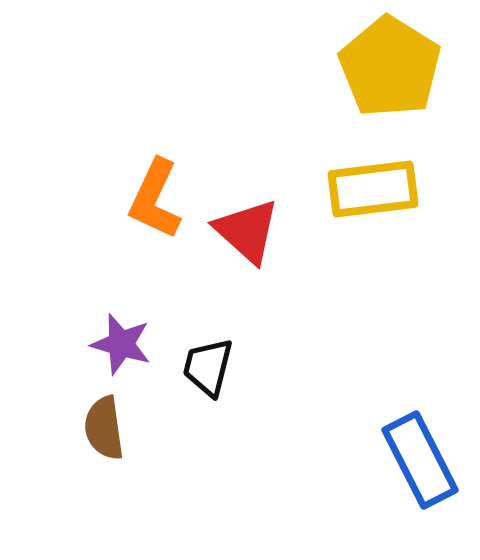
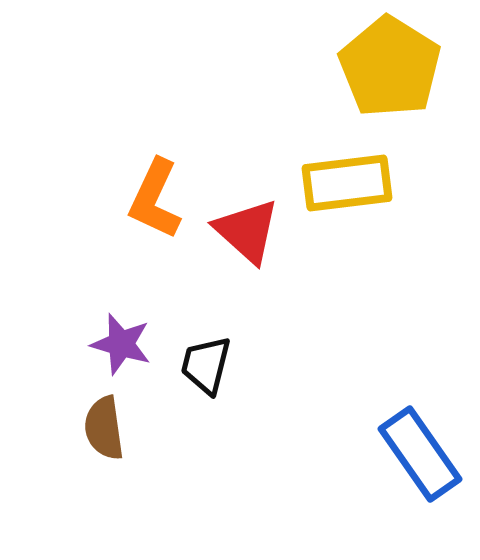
yellow rectangle: moved 26 px left, 6 px up
black trapezoid: moved 2 px left, 2 px up
blue rectangle: moved 6 px up; rotated 8 degrees counterclockwise
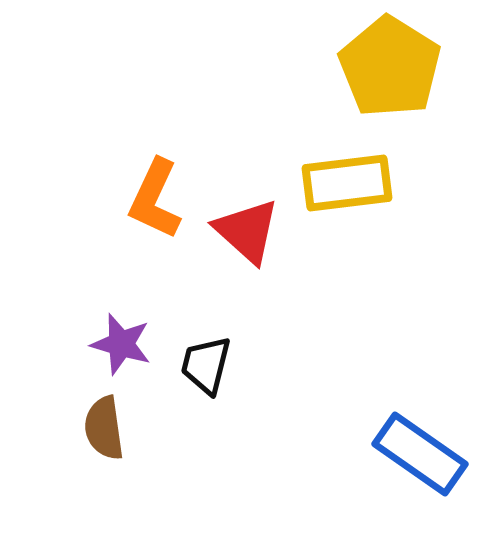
blue rectangle: rotated 20 degrees counterclockwise
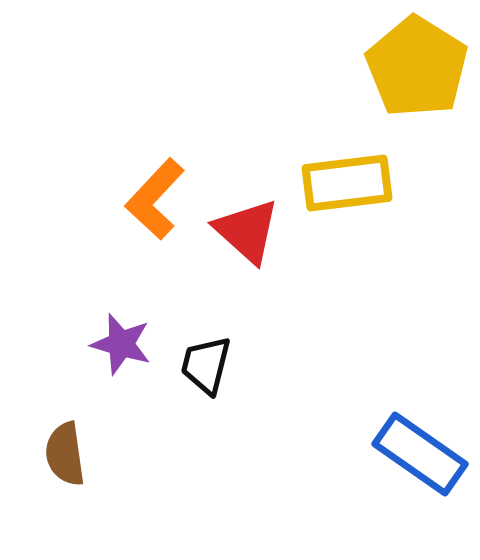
yellow pentagon: moved 27 px right
orange L-shape: rotated 18 degrees clockwise
brown semicircle: moved 39 px left, 26 px down
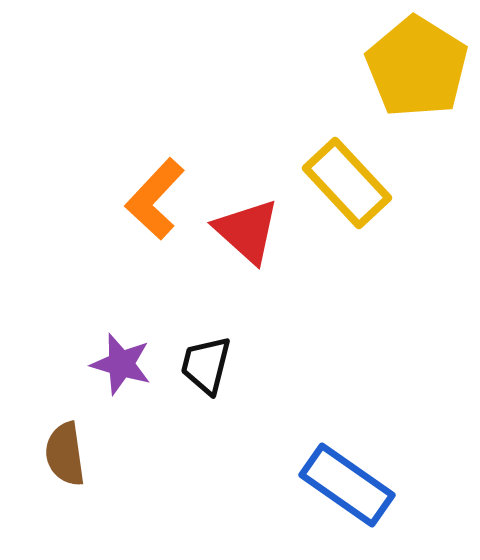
yellow rectangle: rotated 54 degrees clockwise
purple star: moved 20 px down
blue rectangle: moved 73 px left, 31 px down
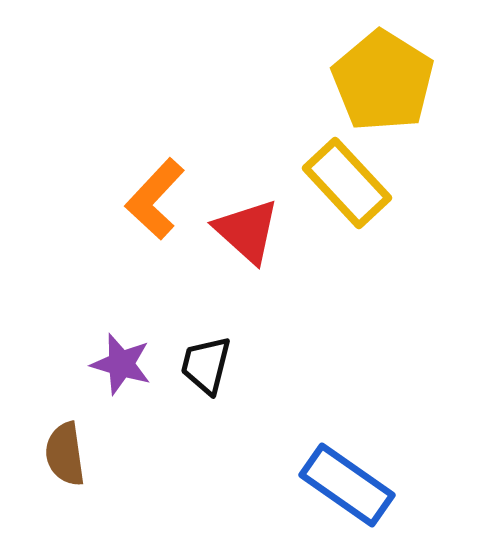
yellow pentagon: moved 34 px left, 14 px down
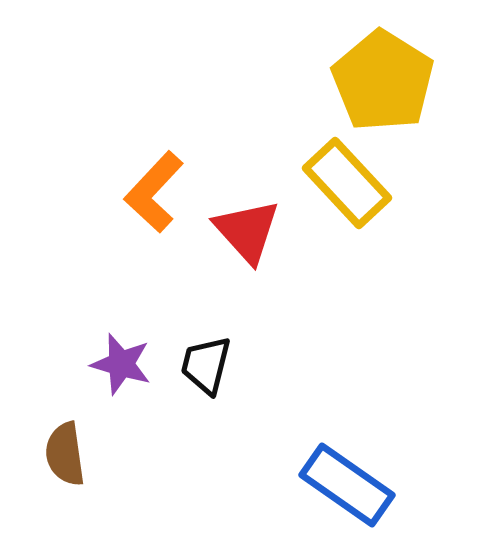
orange L-shape: moved 1 px left, 7 px up
red triangle: rotated 6 degrees clockwise
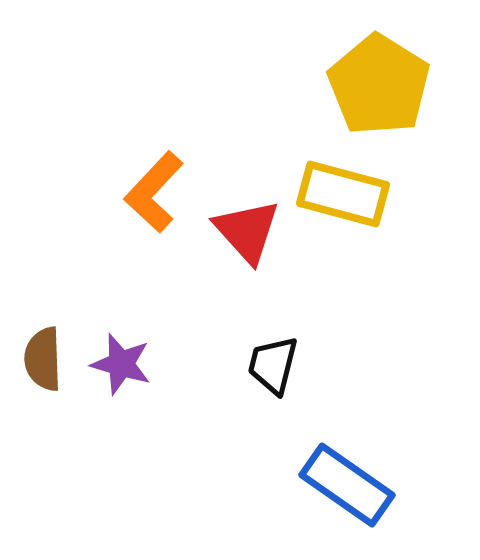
yellow pentagon: moved 4 px left, 4 px down
yellow rectangle: moved 4 px left, 11 px down; rotated 32 degrees counterclockwise
black trapezoid: moved 67 px right
brown semicircle: moved 22 px left, 95 px up; rotated 6 degrees clockwise
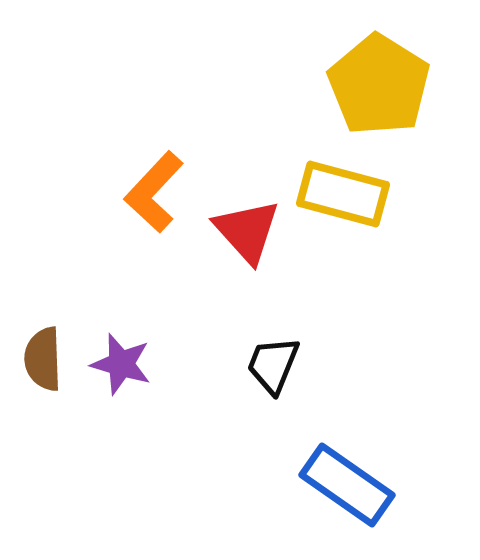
black trapezoid: rotated 8 degrees clockwise
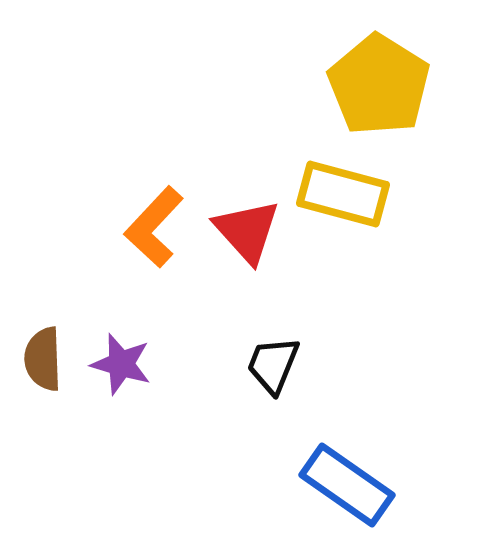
orange L-shape: moved 35 px down
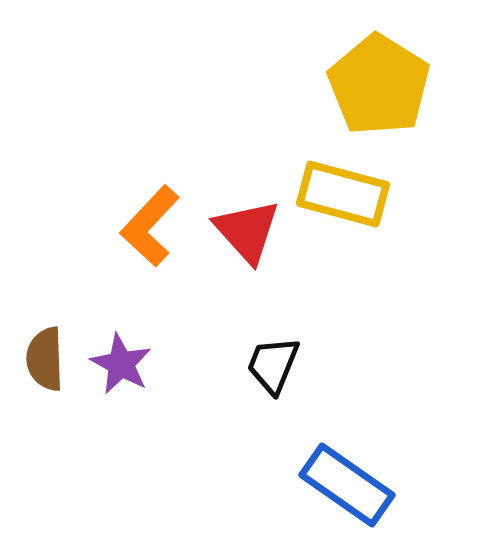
orange L-shape: moved 4 px left, 1 px up
brown semicircle: moved 2 px right
purple star: rotated 12 degrees clockwise
